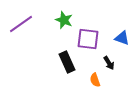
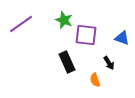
purple square: moved 2 px left, 4 px up
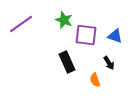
blue triangle: moved 7 px left, 2 px up
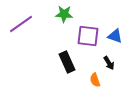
green star: moved 6 px up; rotated 18 degrees counterclockwise
purple square: moved 2 px right, 1 px down
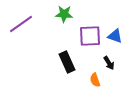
purple square: moved 2 px right; rotated 10 degrees counterclockwise
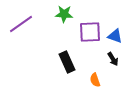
purple square: moved 4 px up
black arrow: moved 4 px right, 4 px up
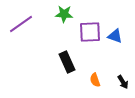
black arrow: moved 10 px right, 23 px down
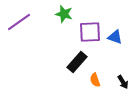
green star: rotated 12 degrees clockwise
purple line: moved 2 px left, 2 px up
blue triangle: moved 1 px down
black rectangle: moved 10 px right; rotated 65 degrees clockwise
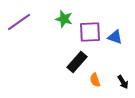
green star: moved 5 px down
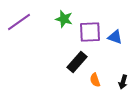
black arrow: rotated 48 degrees clockwise
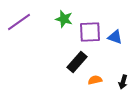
orange semicircle: rotated 96 degrees clockwise
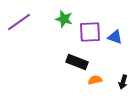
black rectangle: rotated 70 degrees clockwise
